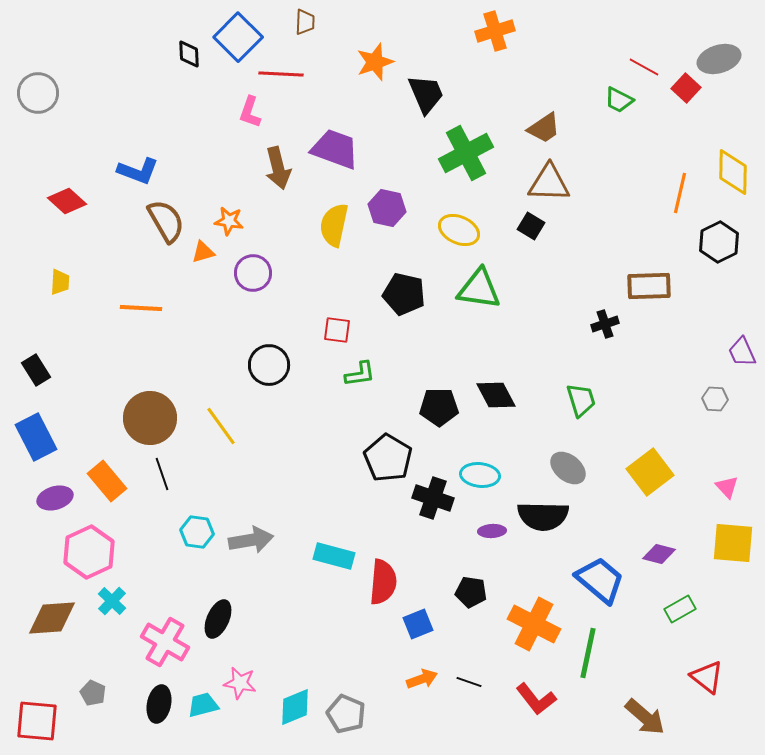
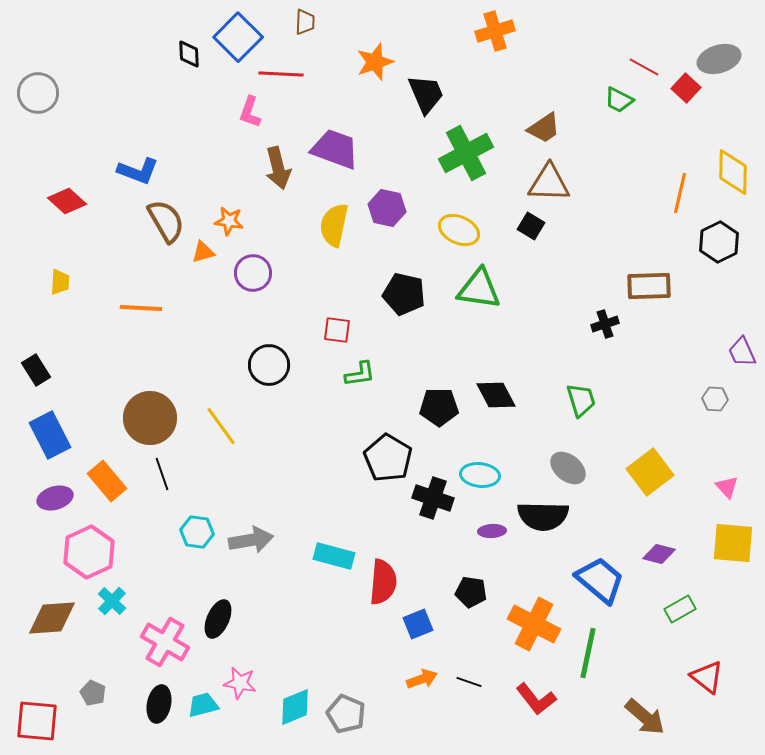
blue rectangle at (36, 437): moved 14 px right, 2 px up
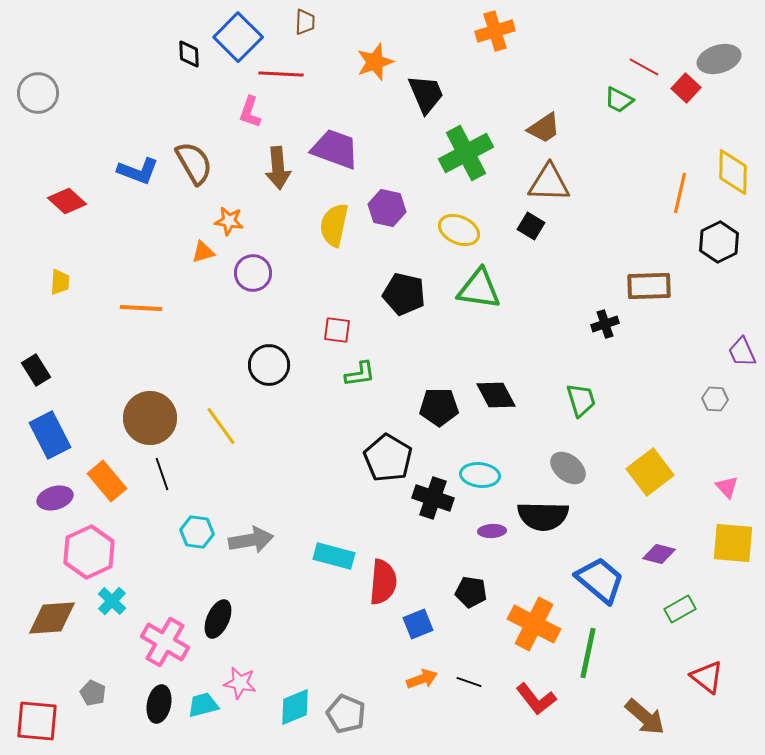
brown arrow at (278, 168): rotated 9 degrees clockwise
brown semicircle at (166, 221): moved 28 px right, 58 px up
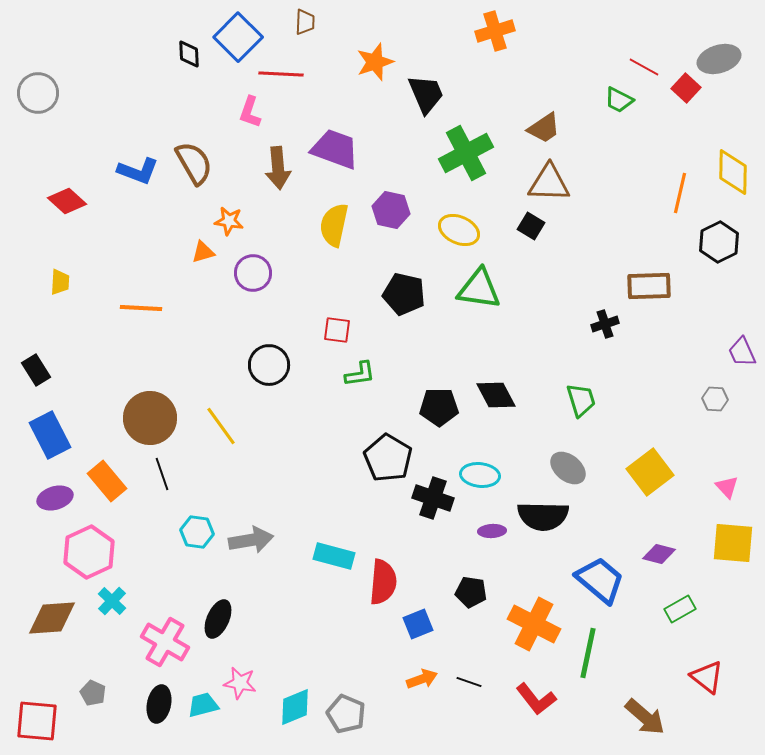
purple hexagon at (387, 208): moved 4 px right, 2 px down
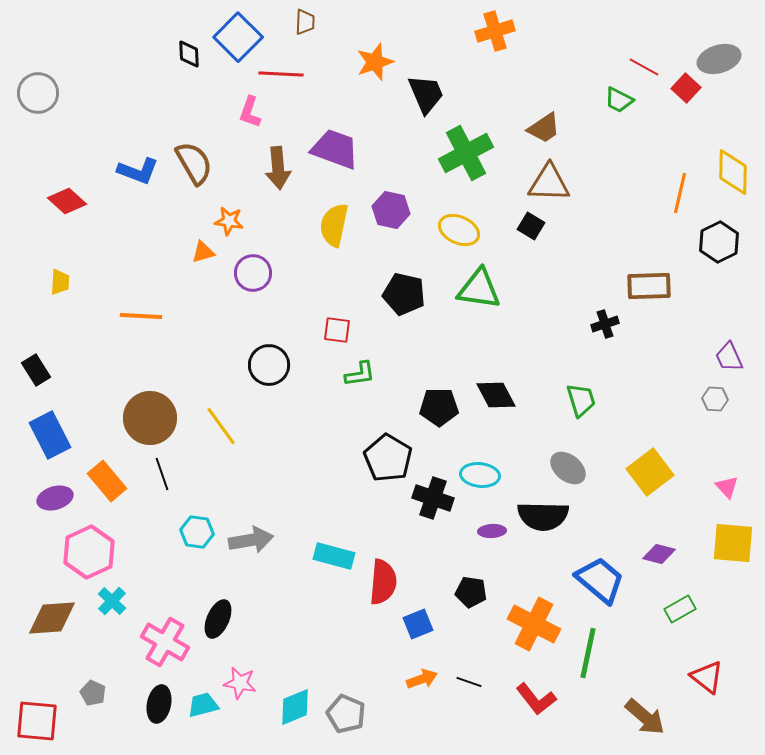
orange line at (141, 308): moved 8 px down
purple trapezoid at (742, 352): moved 13 px left, 5 px down
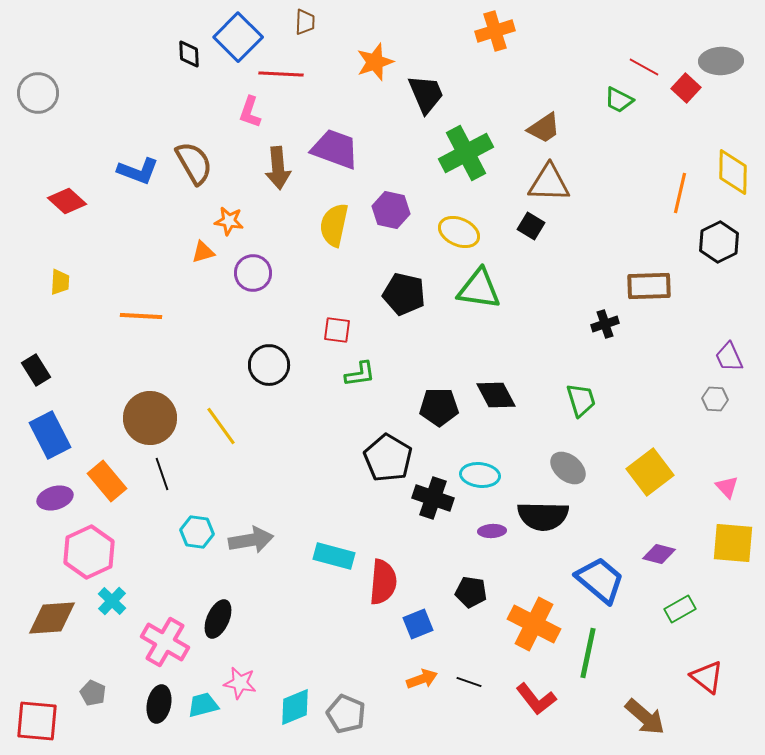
gray ellipse at (719, 59): moved 2 px right, 2 px down; rotated 15 degrees clockwise
yellow ellipse at (459, 230): moved 2 px down
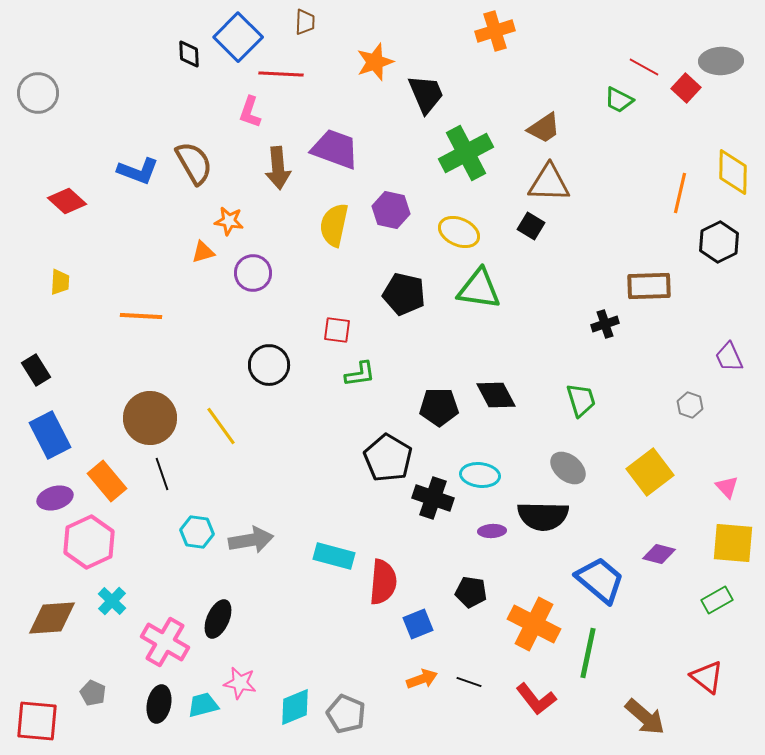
gray hexagon at (715, 399): moved 25 px left, 6 px down; rotated 15 degrees clockwise
pink hexagon at (89, 552): moved 10 px up
green rectangle at (680, 609): moved 37 px right, 9 px up
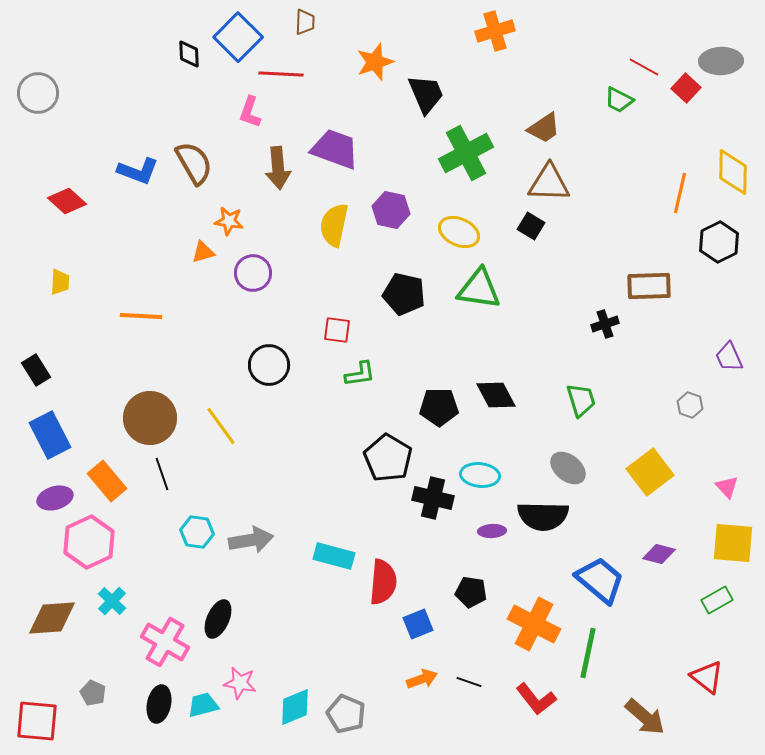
black cross at (433, 498): rotated 6 degrees counterclockwise
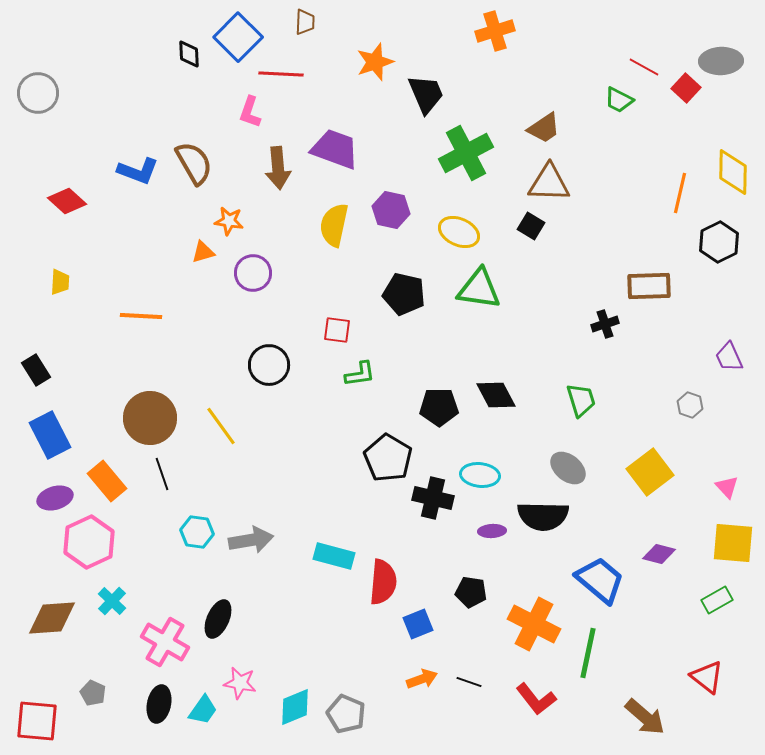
cyan trapezoid at (203, 705): moved 5 px down; rotated 140 degrees clockwise
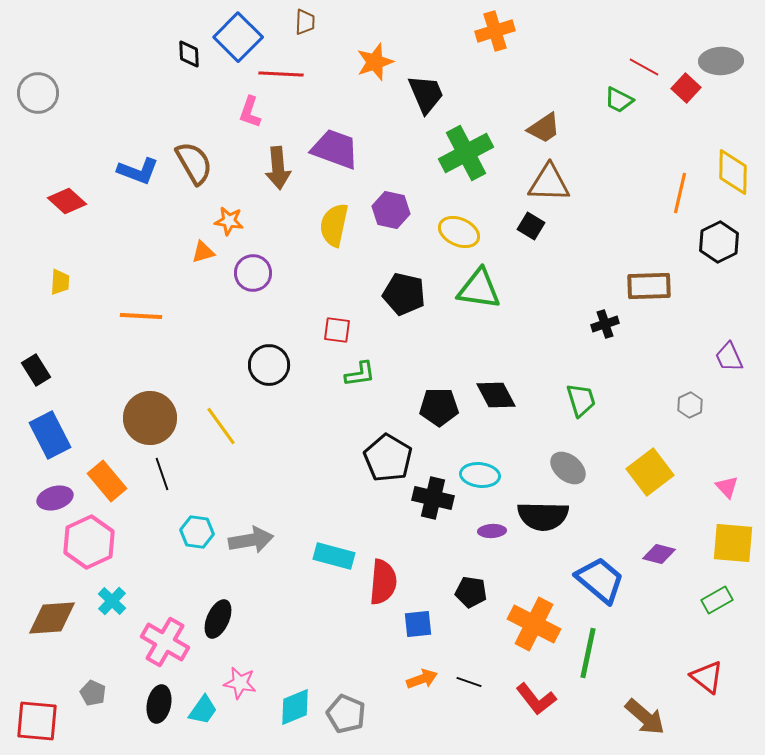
gray hexagon at (690, 405): rotated 15 degrees clockwise
blue square at (418, 624): rotated 16 degrees clockwise
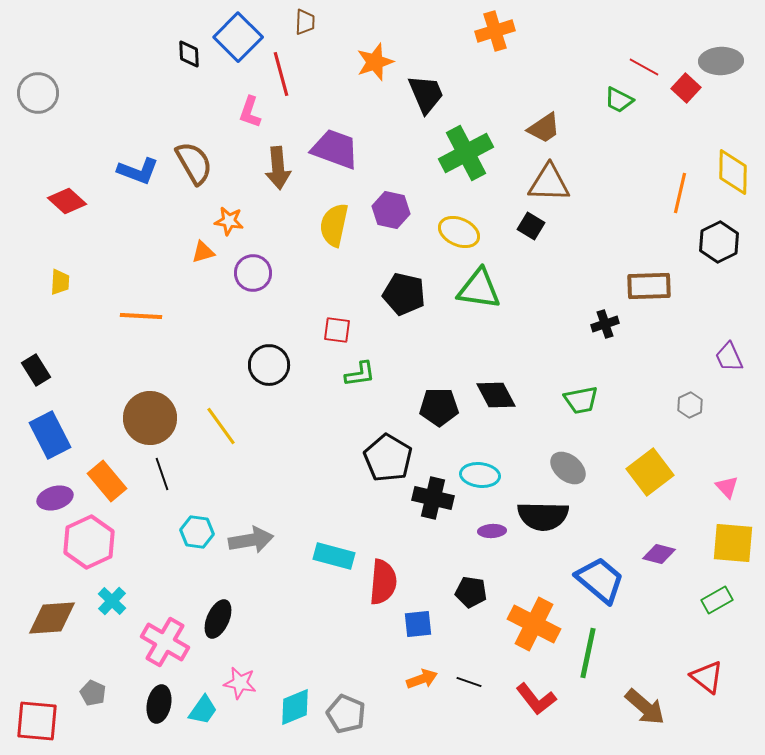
red line at (281, 74): rotated 72 degrees clockwise
green trapezoid at (581, 400): rotated 96 degrees clockwise
brown arrow at (645, 717): moved 10 px up
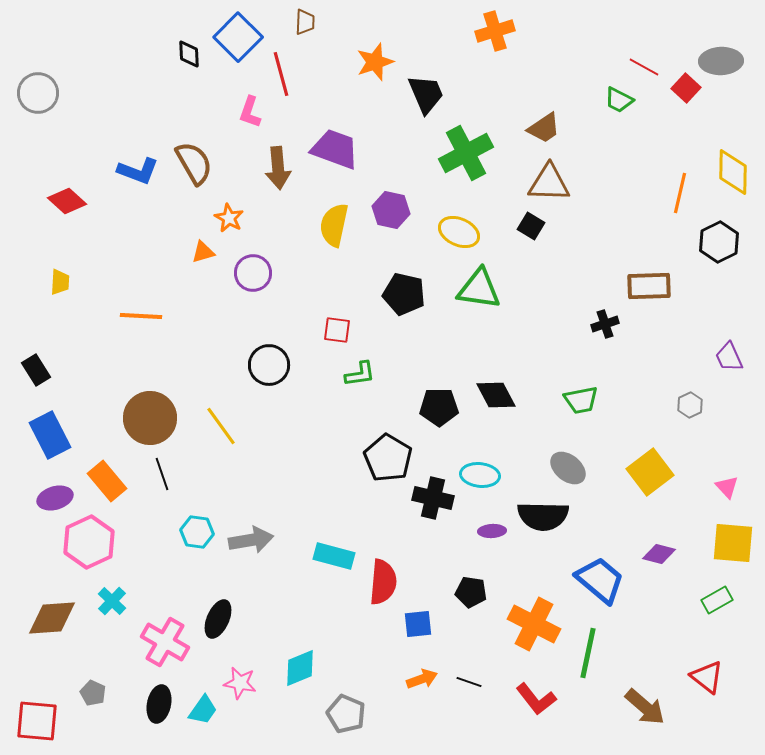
orange star at (229, 221): moved 3 px up; rotated 20 degrees clockwise
cyan diamond at (295, 707): moved 5 px right, 39 px up
